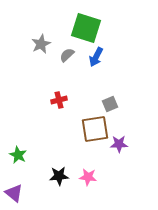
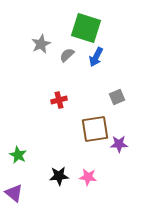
gray square: moved 7 px right, 7 px up
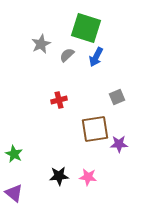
green star: moved 4 px left, 1 px up
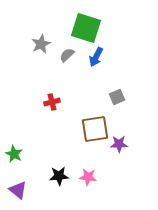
red cross: moved 7 px left, 2 px down
purple triangle: moved 4 px right, 3 px up
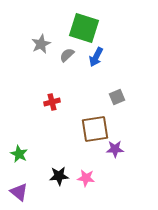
green square: moved 2 px left
purple star: moved 4 px left, 5 px down
green star: moved 5 px right
pink star: moved 2 px left, 1 px down
purple triangle: moved 1 px right, 2 px down
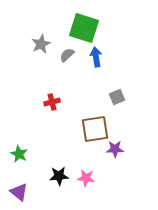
blue arrow: rotated 144 degrees clockwise
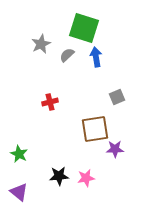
red cross: moved 2 px left
pink star: rotated 18 degrees counterclockwise
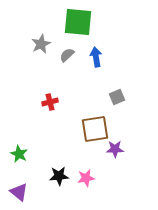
green square: moved 6 px left, 6 px up; rotated 12 degrees counterclockwise
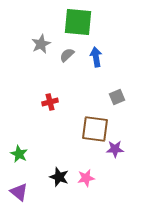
brown square: rotated 16 degrees clockwise
black star: moved 1 px down; rotated 24 degrees clockwise
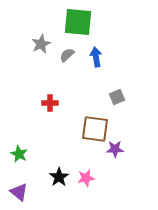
red cross: moved 1 px down; rotated 14 degrees clockwise
black star: rotated 18 degrees clockwise
